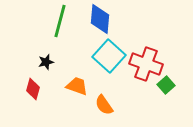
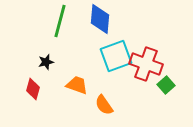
cyan square: moved 7 px right; rotated 28 degrees clockwise
orange trapezoid: moved 1 px up
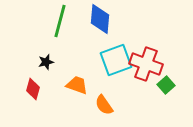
cyan square: moved 4 px down
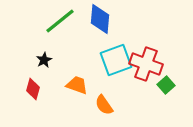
green line: rotated 36 degrees clockwise
black star: moved 2 px left, 2 px up; rotated 14 degrees counterclockwise
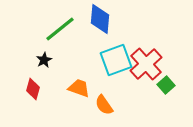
green line: moved 8 px down
red cross: rotated 28 degrees clockwise
orange trapezoid: moved 2 px right, 3 px down
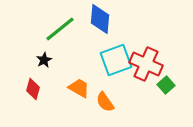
red cross: rotated 24 degrees counterclockwise
orange trapezoid: rotated 10 degrees clockwise
orange semicircle: moved 1 px right, 3 px up
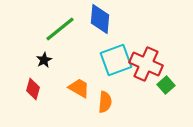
orange semicircle: rotated 140 degrees counterclockwise
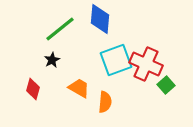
black star: moved 8 px right
